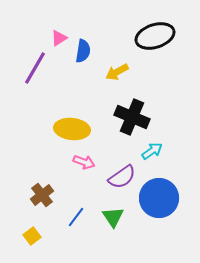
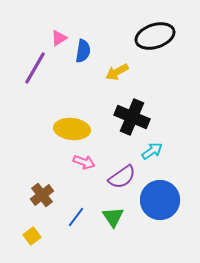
blue circle: moved 1 px right, 2 px down
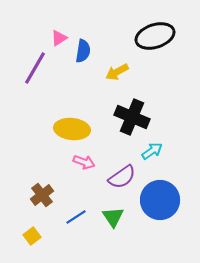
blue line: rotated 20 degrees clockwise
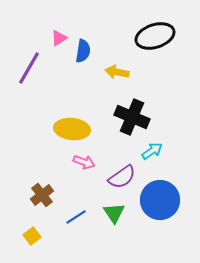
purple line: moved 6 px left
yellow arrow: rotated 40 degrees clockwise
green triangle: moved 1 px right, 4 px up
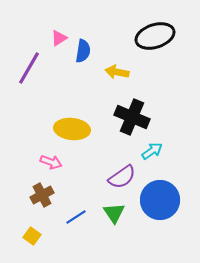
pink arrow: moved 33 px left
brown cross: rotated 10 degrees clockwise
yellow square: rotated 18 degrees counterclockwise
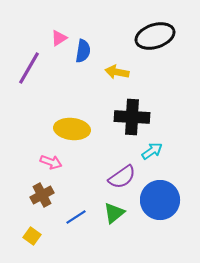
black cross: rotated 20 degrees counterclockwise
green triangle: rotated 25 degrees clockwise
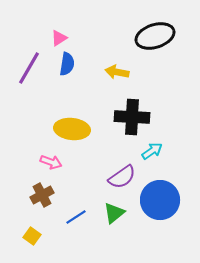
blue semicircle: moved 16 px left, 13 px down
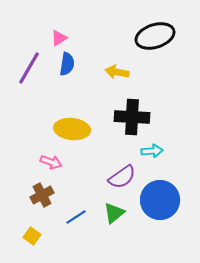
cyan arrow: rotated 30 degrees clockwise
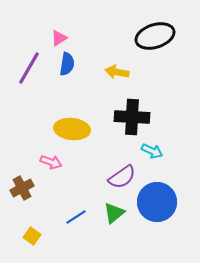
cyan arrow: rotated 30 degrees clockwise
brown cross: moved 20 px left, 7 px up
blue circle: moved 3 px left, 2 px down
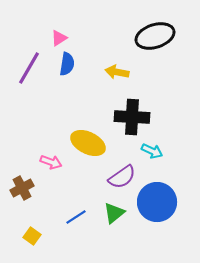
yellow ellipse: moved 16 px right, 14 px down; rotated 20 degrees clockwise
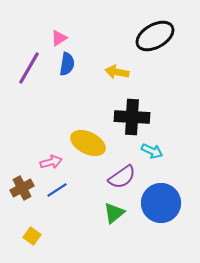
black ellipse: rotated 12 degrees counterclockwise
pink arrow: rotated 35 degrees counterclockwise
blue circle: moved 4 px right, 1 px down
blue line: moved 19 px left, 27 px up
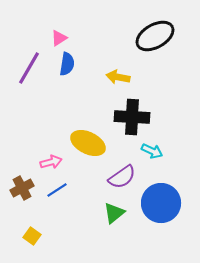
yellow arrow: moved 1 px right, 5 px down
